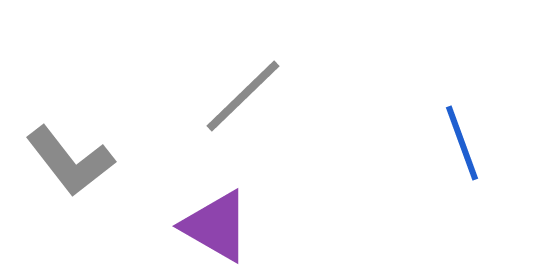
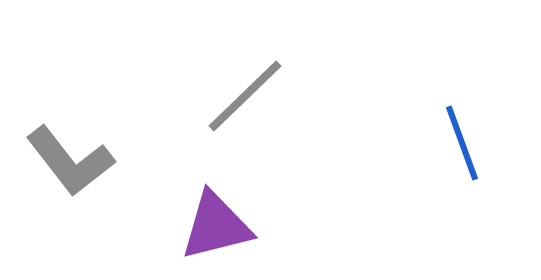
gray line: moved 2 px right
purple triangle: rotated 44 degrees counterclockwise
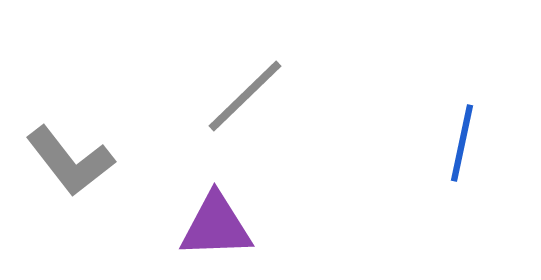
blue line: rotated 32 degrees clockwise
purple triangle: rotated 12 degrees clockwise
